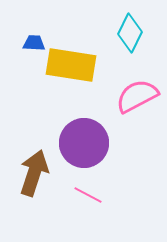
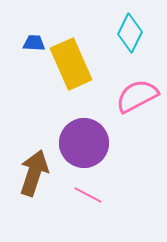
yellow rectangle: moved 1 px up; rotated 57 degrees clockwise
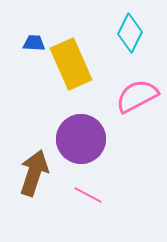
purple circle: moved 3 px left, 4 px up
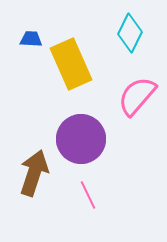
blue trapezoid: moved 3 px left, 4 px up
pink semicircle: rotated 21 degrees counterclockwise
pink line: rotated 36 degrees clockwise
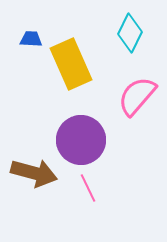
purple circle: moved 1 px down
brown arrow: rotated 87 degrees clockwise
pink line: moved 7 px up
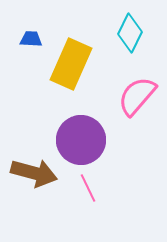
yellow rectangle: rotated 48 degrees clockwise
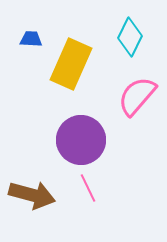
cyan diamond: moved 4 px down
brown arrow: moved 2 px left, 22 px down
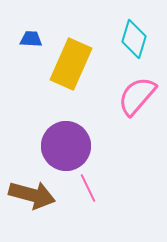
cyan diamond: moved 4 px right, 2 px down; rotated 9 degrees counterclockwise
purple circle: moved 15 px left, 6 px down
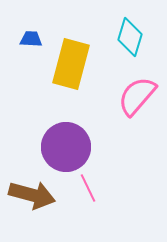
cyan diamond: moved 4 px left, 2 px up
yellow rectangle: rotated 9 degrees counterclockwise
purple circle: moved 1 px down
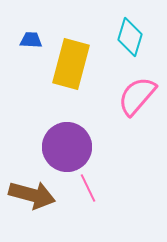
blue trapezoid: moved 1 px down
purple circle: moved 1 px right
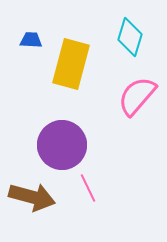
purple circle: moved 5 px left, 2 px up
brown arrow: moved 2 px down
